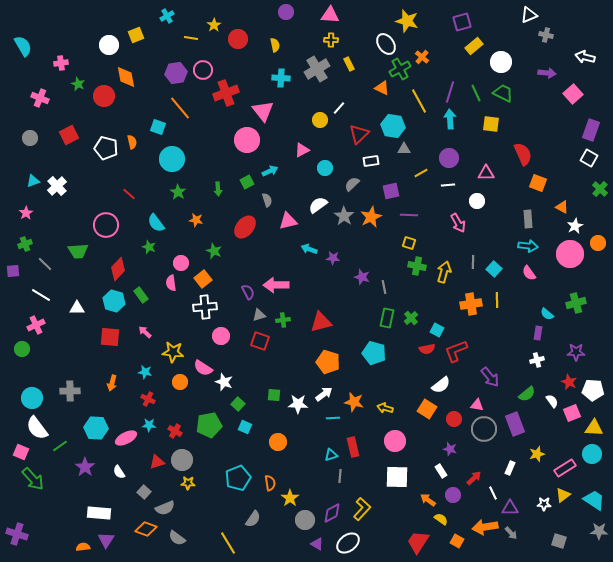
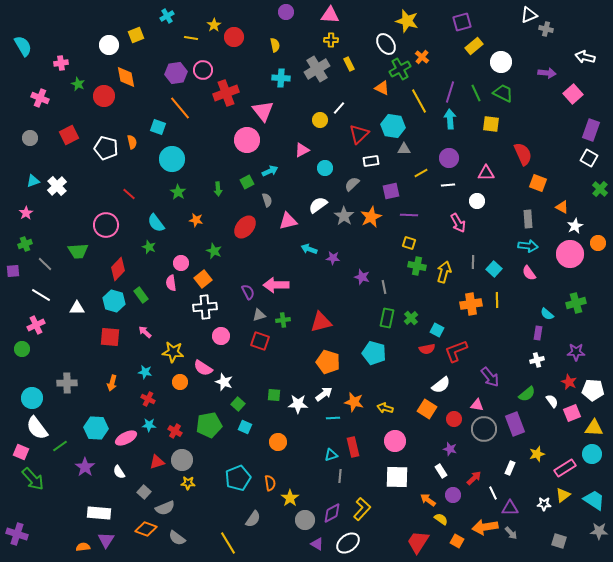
gray cross at (546, 35): moved 6 px up
red circle at (238, 39): moved 4 px left, 2 px up
gray cross at (70, 391): moved 3 px left, 8 px up
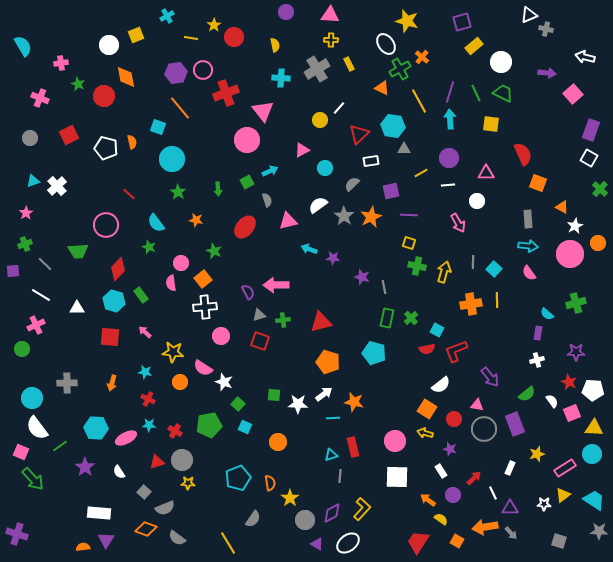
yellow arrow at (385, 408): moved 40 px right, 25 px down
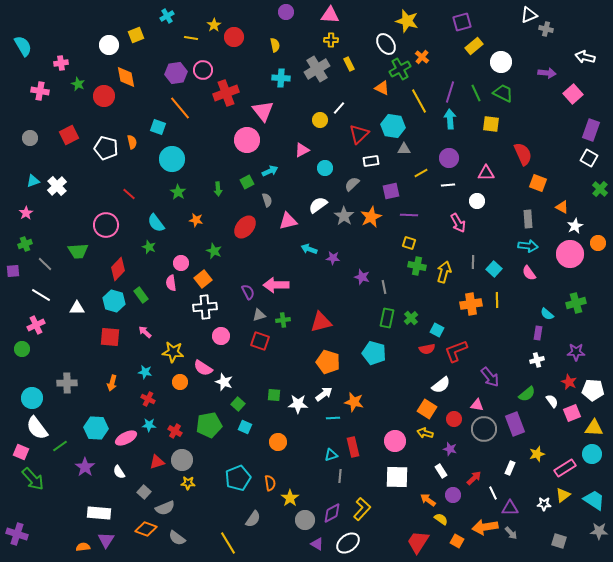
pink cross at (40, 98): moved 7 px up; rotated 12 degrees counterclockwise
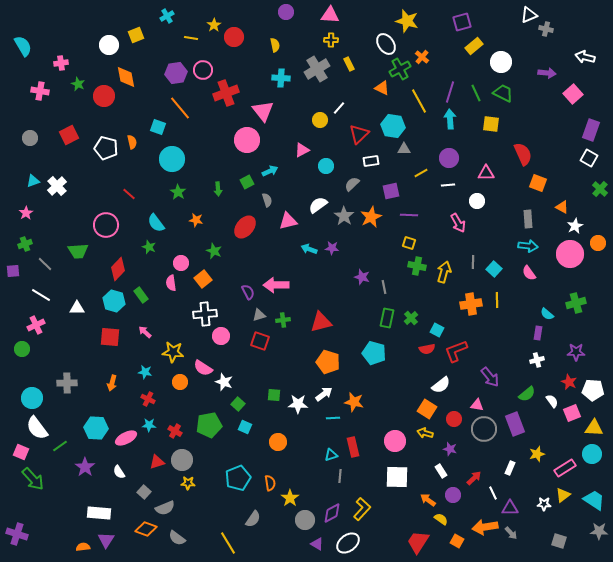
cyan circle at (325, 168): moved 1 px right, 2 px up
purple star at (333, 258): moved 1 px left, 10 px up
white cross at (205, 307): moved 7 px down
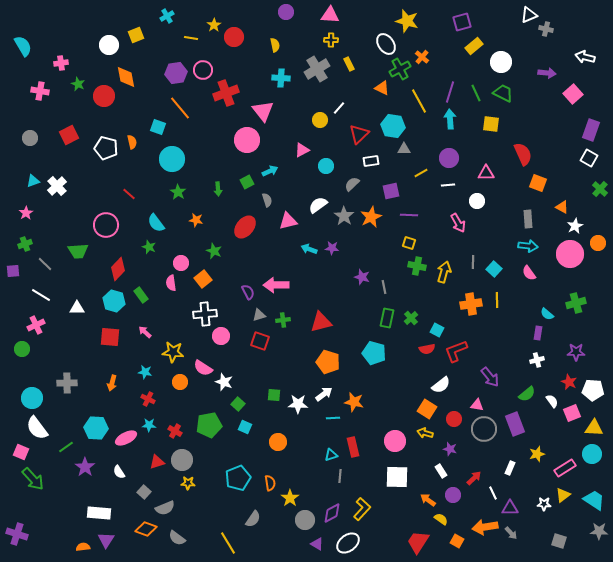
green line at (60, 446): moved 6 px right, 1 px down
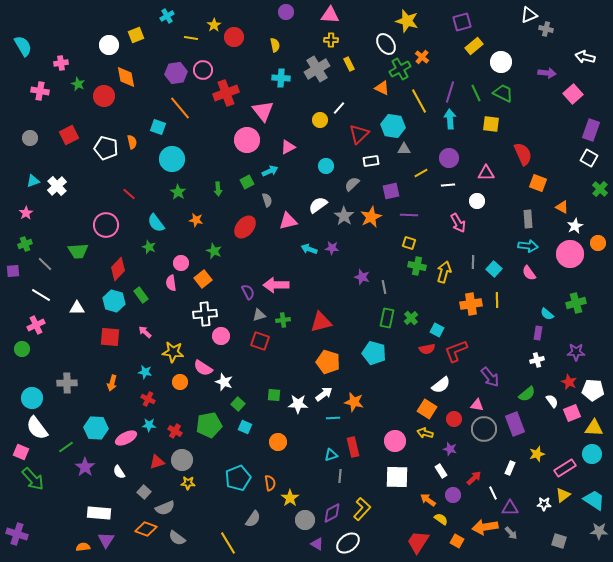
pink triangle at (302, 150): moved 14 px left, 3 px up
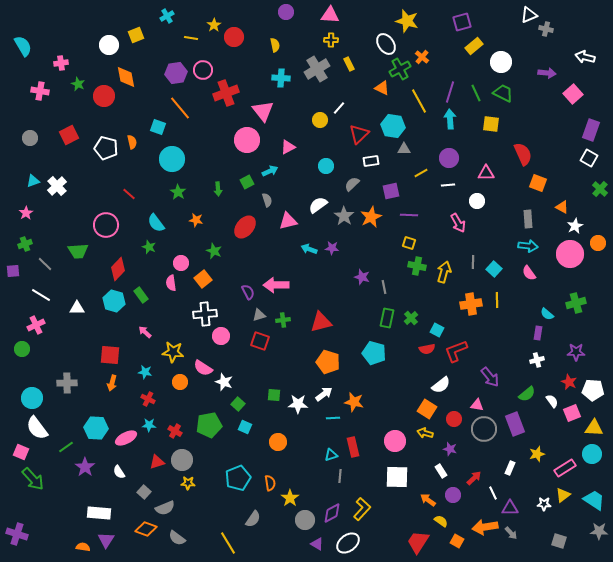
red square at (110, 337): moved 18 px down
yellow semicircle at (441, 519): moved 2 px down
orange semicircle at (83, 547): rotated 16 degrees clockwise
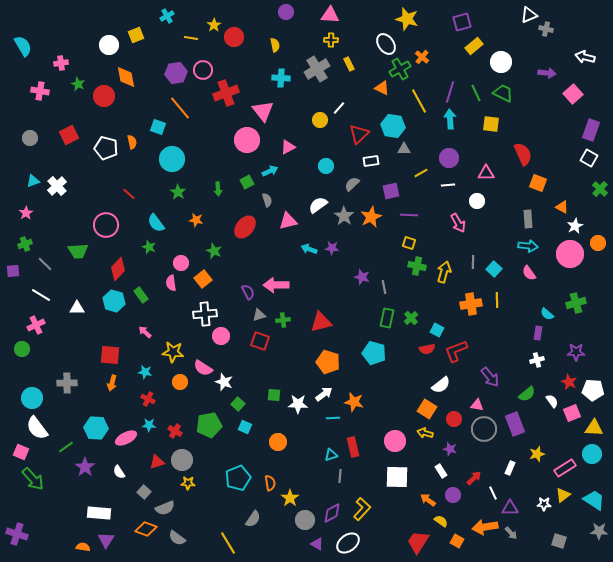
yellow star at (407, 21): moved 2 px up
